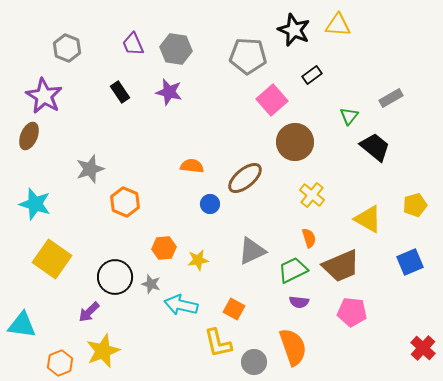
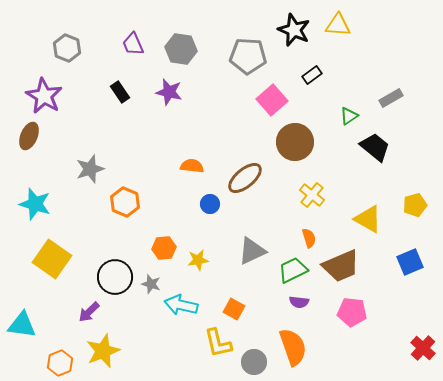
gray hexagon at (176, 49): moved 5 px right
green triangle at (349, 116): rotated 18 degrees clockwise
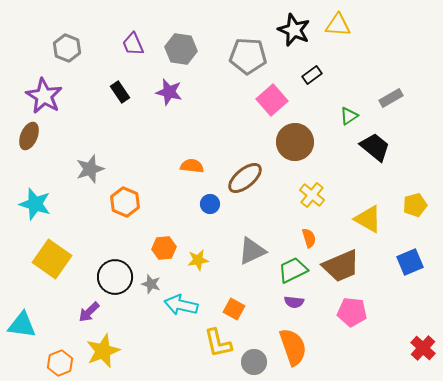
purple semicircle at (299, 302): moved 5 px left
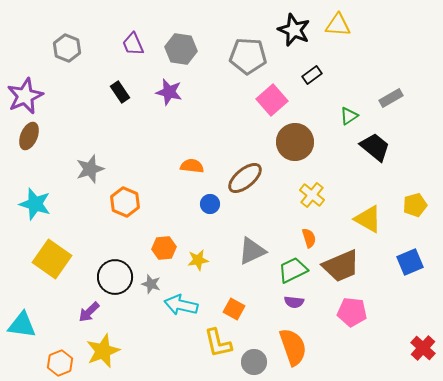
purple star at (44, 96): moved 19 px left; rotated 18 degrees clockwise
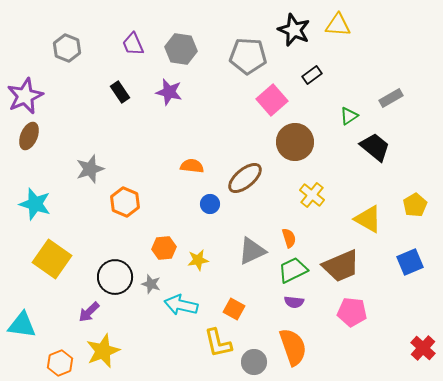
yellow pentagon at (415, 205): rotated 15 degrees counterclockwise
orange semicircle at (309, 238): moved 20 px left
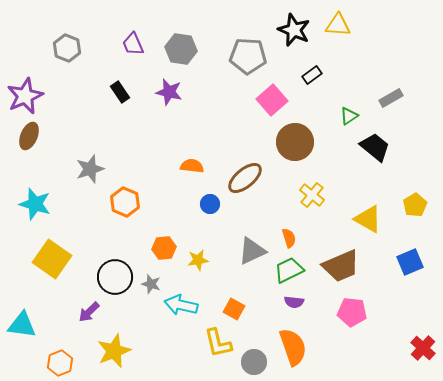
green trapezoid at (293, 270): moved 4 px left
yellow star at (103, 351): moved 11 px right
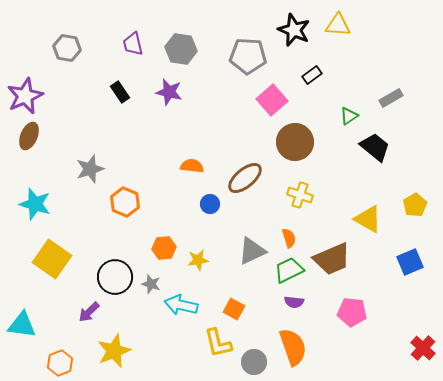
purple trapezoid at (133, 44): rotated 10 degrees clockwise
gray hexagon at (67, 48): rotated 12 degrees counterclockwise
yellow cross at (312, 195): moved 12 px left; rotated 20 degrees counterclockwise
brown trapezoid at (341, 266): moved 9 px left, 7 px up
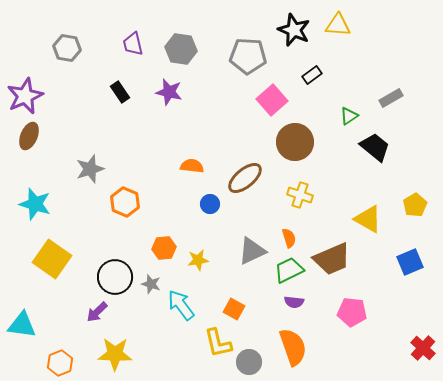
cyan arrow at (181, 305): rotated 40 degrees clockwise
purple arrow at (89, 312): moved 8 px right
yellow star at (114, 351): moved 1 px right, 3 px down; rotated 24 degrees clockwise
gray circle at (254, 362): moved 5 px left
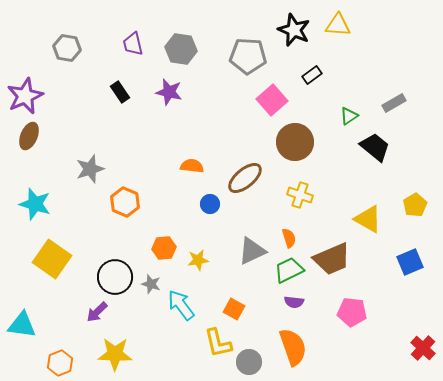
gray rectangle at (391, 98): moved 3 px right, 5 px down
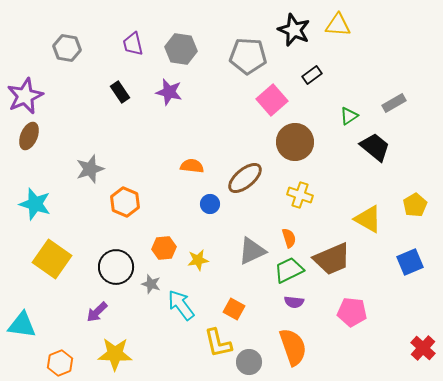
black circle at (115, 277): moved 1 px right, 10 px up
